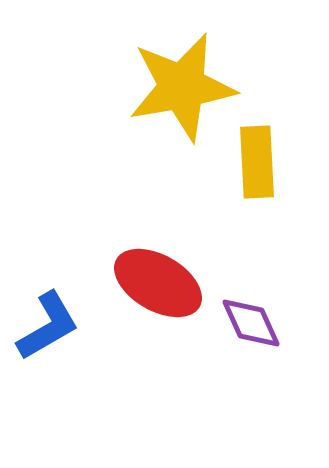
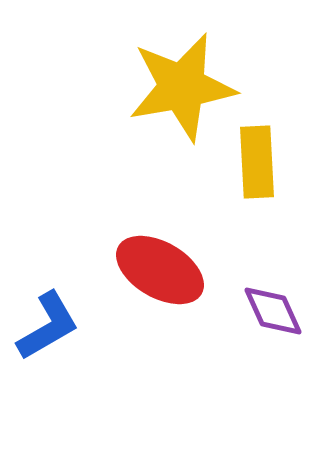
red ellipse: moved 2 px right, 13 px up
purple diamond: moved 22 px right, 12 px up
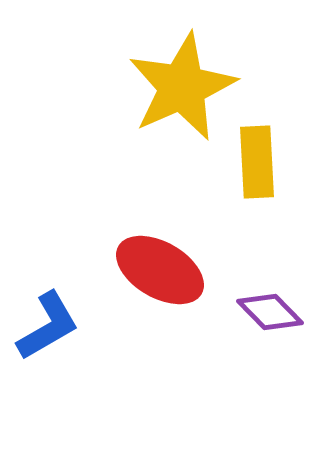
yellow star: rotated 14 degrees counterclockwise
purple diamond: moved 3 px left, 1 px down; rotated 20 degrees counterclockwise
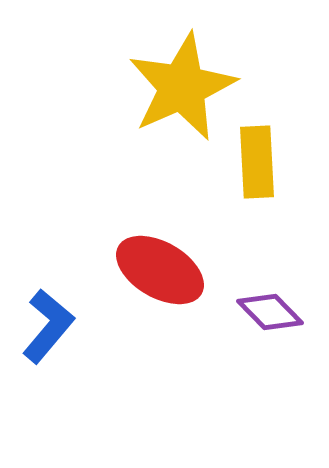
blue L-shape: rotated 20 degrees counterclockwise
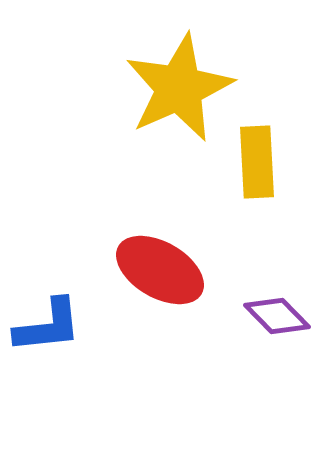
yellow star: moved 3 px left, 1 px down
purple diamond: moved 7 px right, 4 px down
blue L-shape: rotated 44 degrees clockwise
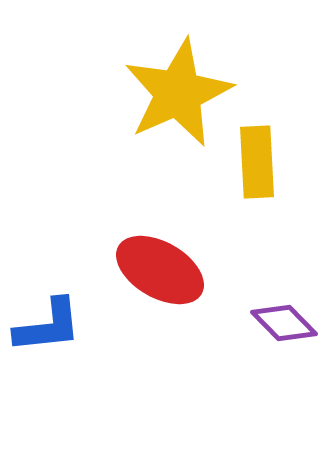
yellow star: moved 1 px left, 5 px down
purple diamond: moved 7 px right, 7 px down
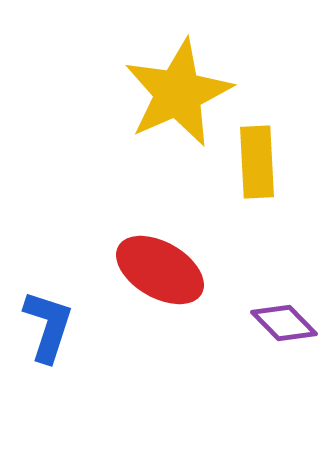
blue L-shape: rotated 66 degrees counterclockwise
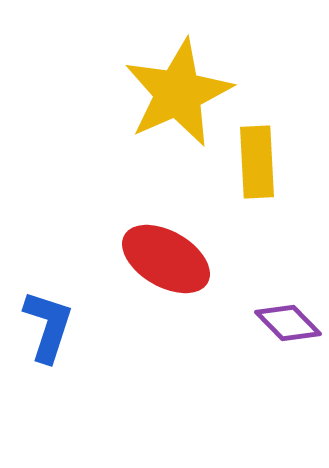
red ellipse: moved 6 px right, 11 px up
purple diamond: moved 4 px right
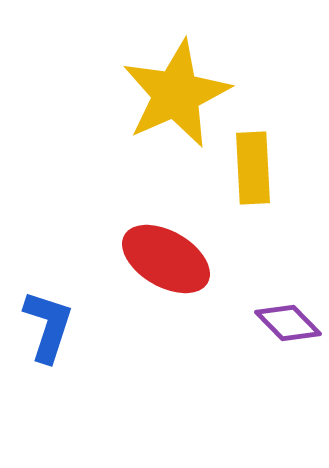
yellow star: moved 2 px left, 1 px down
yellow rectangle: moved 4 px left, 6 px down
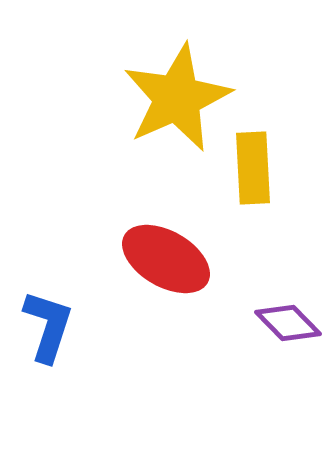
yellow star: moved 1 px right, 4 px down
